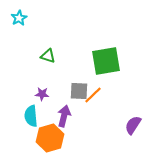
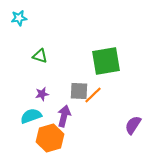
cyan star: rotated 21 degrees clockwise
green triangle: moved 8 px left
purple star: rotated 16 degrees counterclockwise
cyan semicircle: rotated 75 degrees clockwise
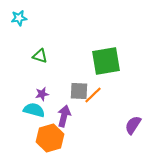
cyan semicircle: moved 3 px right, 6 px up; rotated 35 degrees clockwise
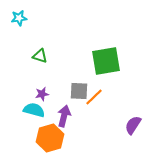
orange line: moved 1 px right, 2 px down
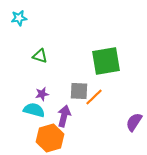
purple semicircle: moved 1 px right, 3 px up
